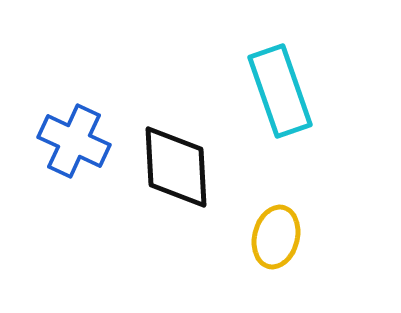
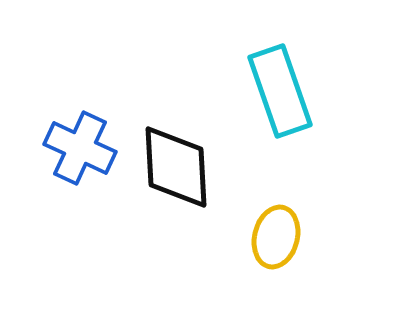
blue cross: moved 6 px right, 7 px down
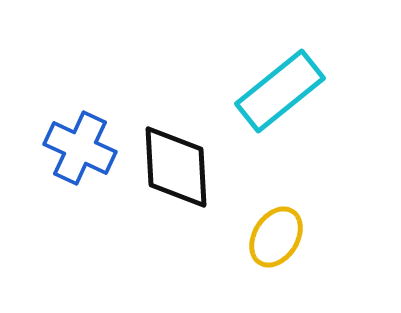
cyan rectangle: rotated 70 degrees clockwise
yellow ellipse: rotated 18 degrees clockwise
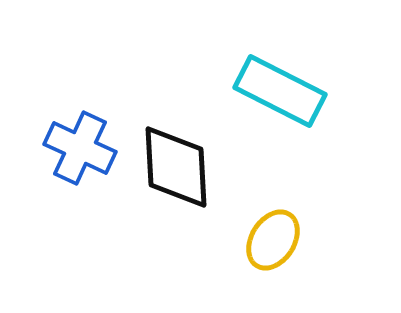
cyan rectangle: rotated 66 degrees clockwise
yellow ellipse: moved 3 px left, 3 px down
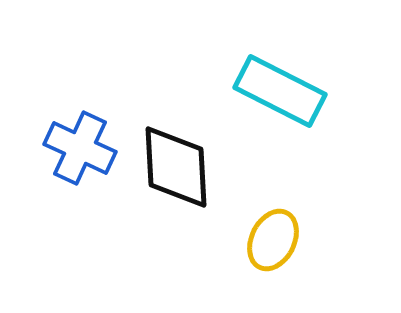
yellow ellipse: rotated 6 degrees counterclockwise
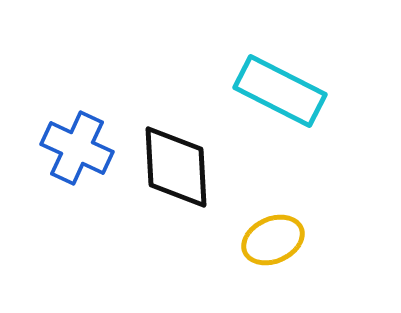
blue cross: moved 3 px left
yellow ellipse: rotated 40 degrees clockwise
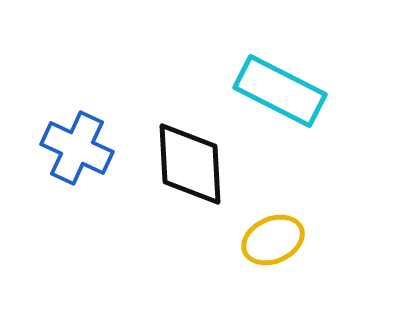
black diamond: moved 14 px right, 3 px up
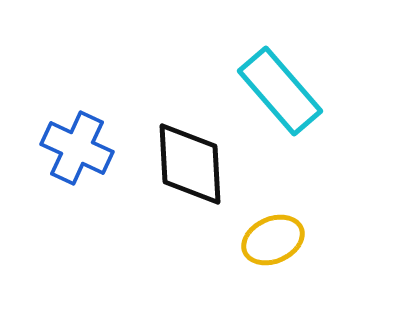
cyan rectangle: rotated 22 degrees clockwise
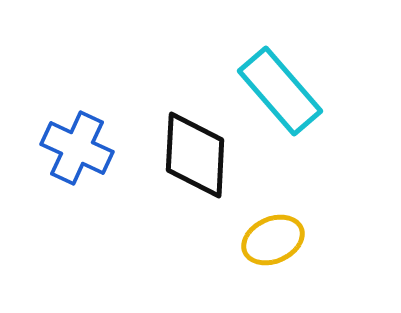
black diamond: moved 5 px right, 9 px up; rotated 6 degrees clockwise
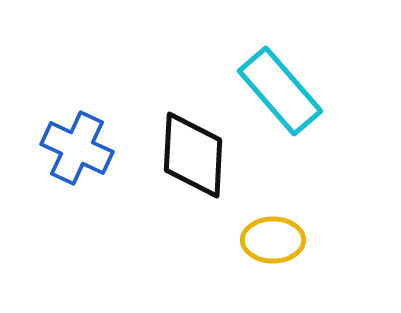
black diamond: moved 2 px left
yellow ellipse: rotated 24 degrees clockwise
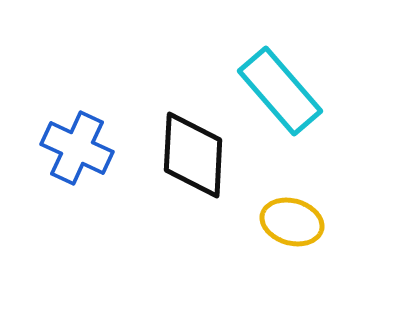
yellow ellipse: moved 19 px right, 18 px up; rotated 16 degrees clockwise
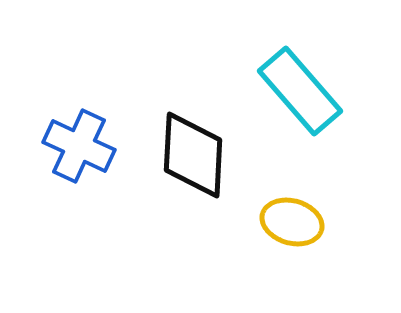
cyan rectangle: moved 20 px right
blue cross: moved 2 px right, 2 px up
